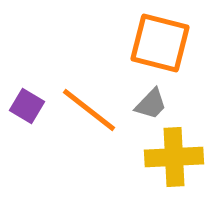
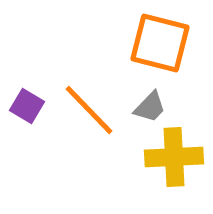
gray trapezoid: moved 1 px left, 3 px down
orange line: rotated 8 degrees clockwise
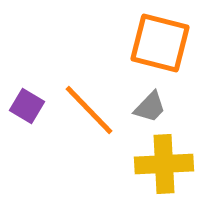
yellow cross: moved 10 px left, 7 px down
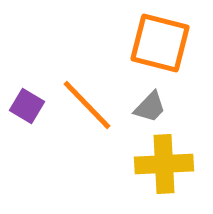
orange line: moved 2 px left, 5 px up
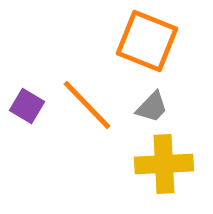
orange square: moved 13 px left, 2 px up; rotated 8 degrees clockwise
gray trapezoid: moved 2 px right
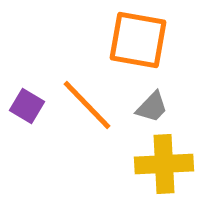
orange square: moved 9 px left, 1 px up; rotated 12 degrees counterclockwise
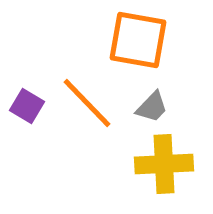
orange line: moved 2 px up
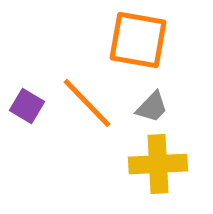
yellow cross: moved 6 px left
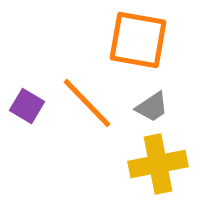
gray trapezoid: rotated 12 degrees clockwise
yellow cross: rotated 8 degrees counterclockwise
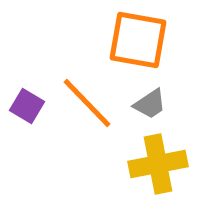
gray trapezoid: moved 2 px left, 3 px up
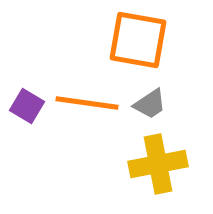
orange line: rotated 38 degrees counterclockwise
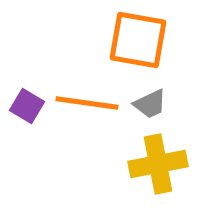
gray trapezoid: rotated 9 degrees clockwise
